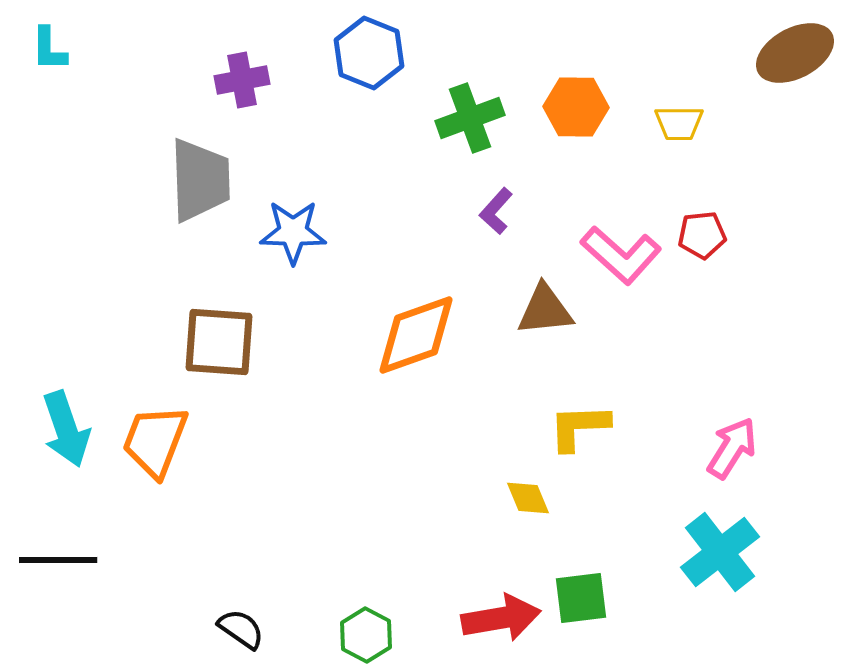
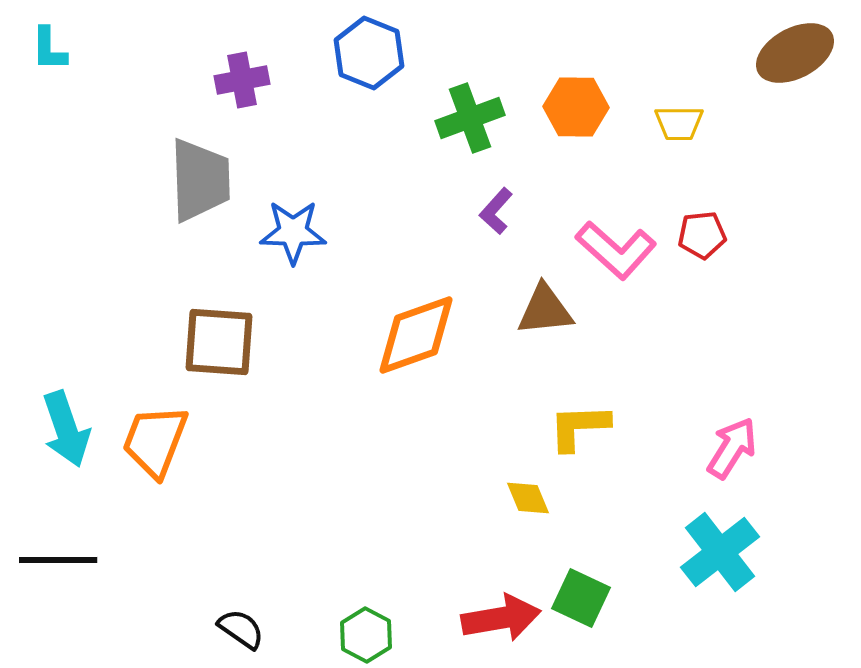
pink L-shape: moved 5 px left, 5 px up
green square: rotated 32 degrees clockwise
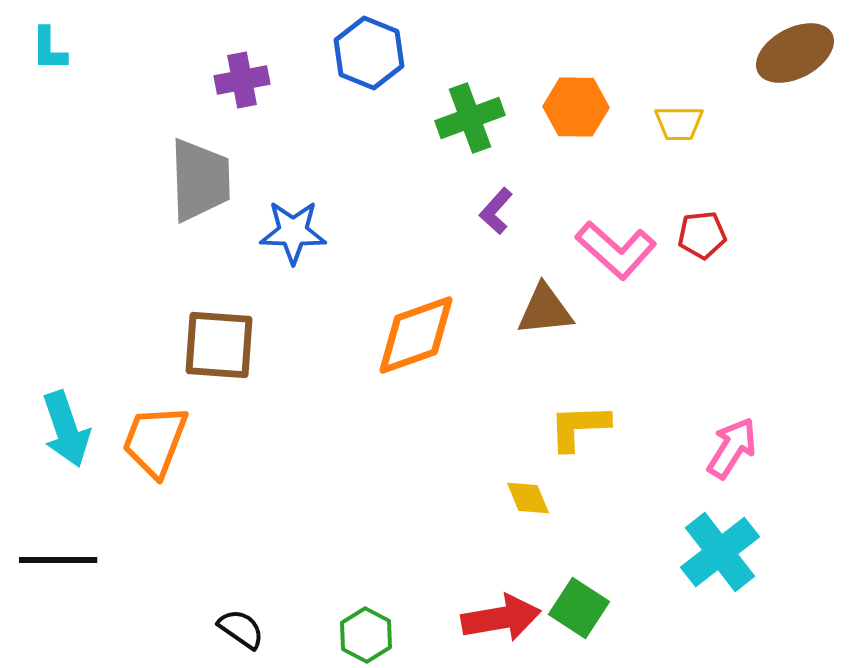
brown square: moved 3 px down
green square: moved 2 px left, 10 px down; rotated 8 degrees clockwise
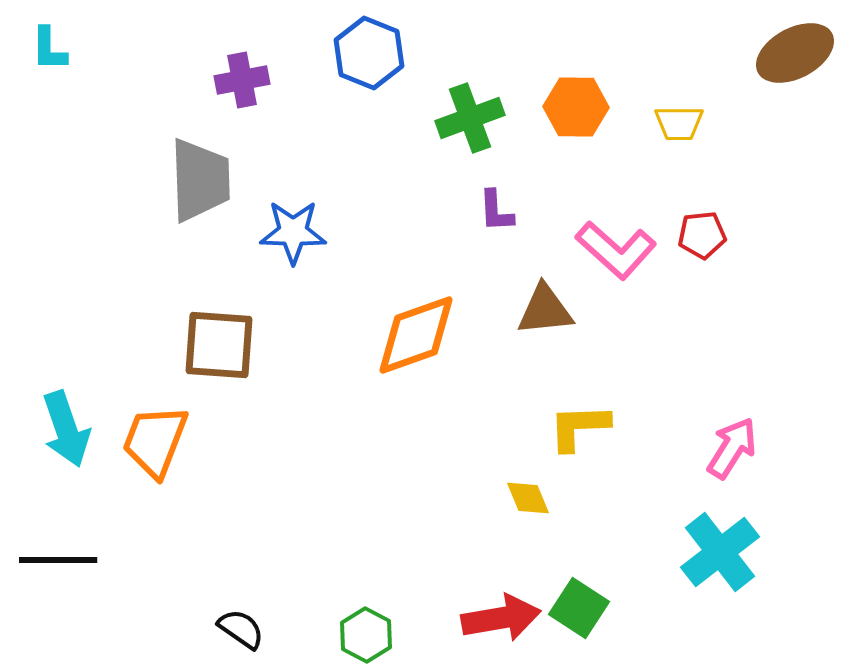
purple L-shape: rotated 45 degrees counterclockwise
